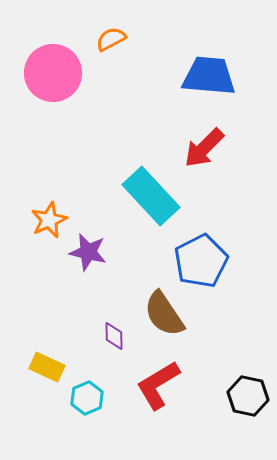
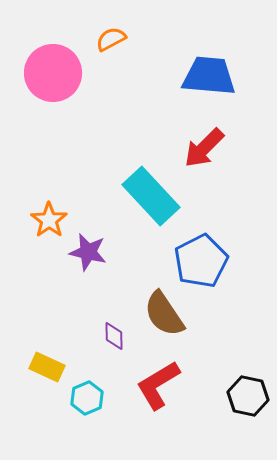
orange star: rotated 12 degrees counterclockwise
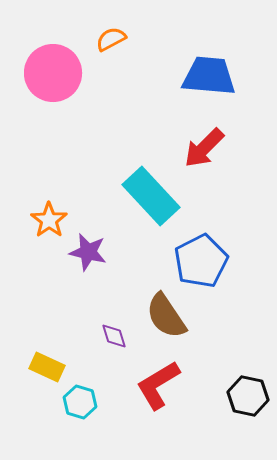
brown semicircle: moved 2 px right, 2 px down
purple diamond: rotated 16 degrees counterclockwise
cyan hexagon: moved 7 px left, 4 px down; rotated 20 degrees counterclockwise
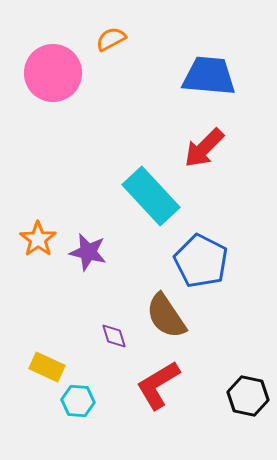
orange star: moved 11 px left, 19 px down
blue pentagon: rotated 18 degrees counterclockwise
cyan hexagon: moved 2 px left, 1 px up; rotated 12 degrees counterclockwise
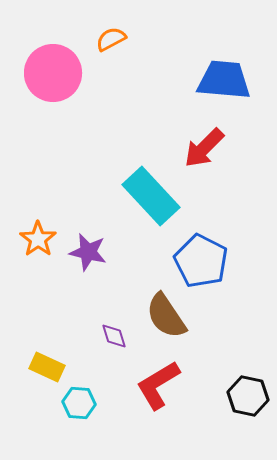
blue trapezoid: moved 15 px right, 4 px down
cyan hexagon: moved 1 px right, 2 px down
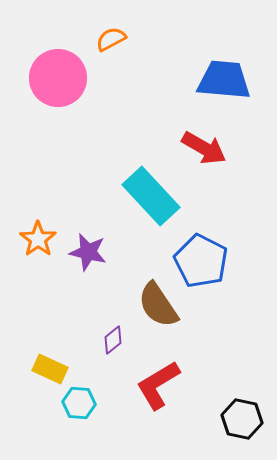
pink circle: moved 5 px right, 5 px down
red arrow: rotated 105 degrees counterclockwise
brown semicircle: moved 8 px left, 11 px up
purple diamond: moved 1 px left, 4 px down; rotated 68 degrees clockwise
yellow rectangle: moved 3 px right, 2 px down
black hexagon: moved 6 px left, 23 px down
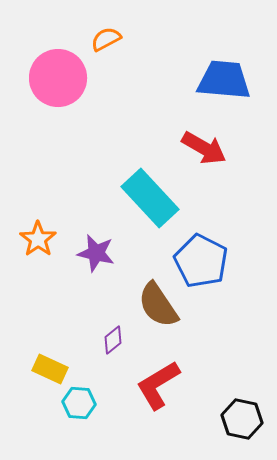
orange semicircle: moved 5 px left
cyan rectangle: moved 1 px left, 2 px down
purple star: moved 8 px right, 1 px down
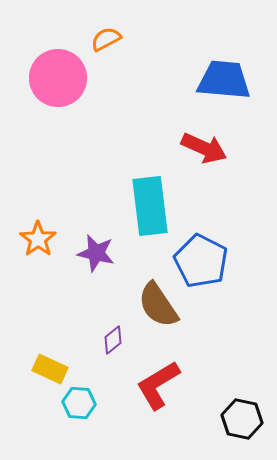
red arrow: rotated 6 degrees counterclockwise
cyan rectangle: moved 8 px down; rotated 36 degrees clockwise
